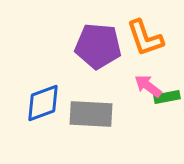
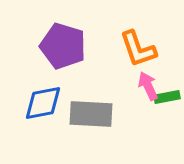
orange L-shape: moved 7 px left, 11 px down
purple pentagon: moved 35 px left; rotated 12 degrees clockwise
pink arrow: rotated 28 degrees clockwise
blue diamond: rotated 9 degrees clockwise
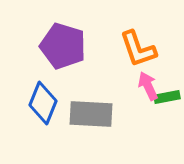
blue diamond: rotated 57 degrees counterclockwise
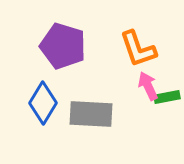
blue diamond: rotated 9 degrees clockwise
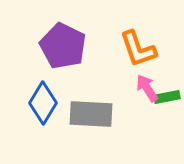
purple pentagon: rotated 9 degrees clockwise
pink arrow: moved 1 px left, 2 px down; rotated 8 degrees counterclockwise
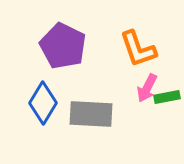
pink arrow: rotated 120 degrees counterclockwise
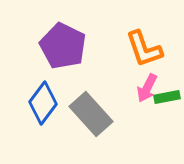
orange L-shape: moved 6 px right
blue diamond: rotated 6 degrees clockwise
gray rectangle: rotated 45 degrees clockwise
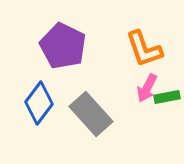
blue diamond: moved 4 px left
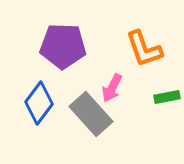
purple pentagon: rotated 24 degrees counterclockwise
pink arrow: moved 35 px left
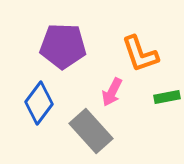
orange L-shape: moved 4 px left, 5 px down
pink arrow: moved 4 px down
gray rectangle: moved 17 px down
